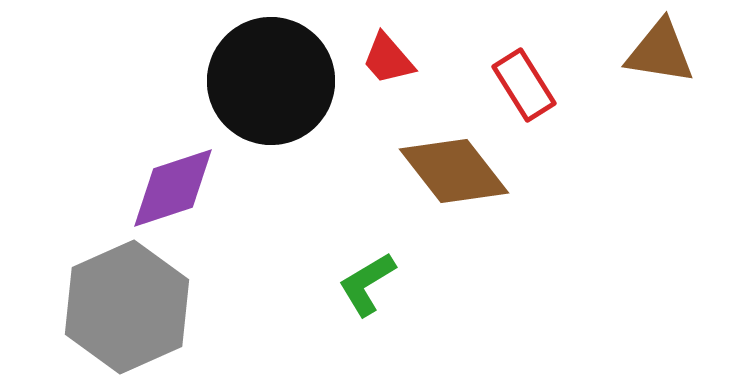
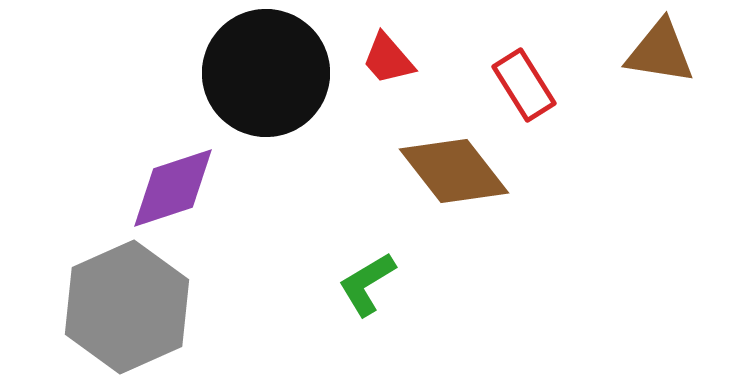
black circle: moved 5 px left, 8 px up
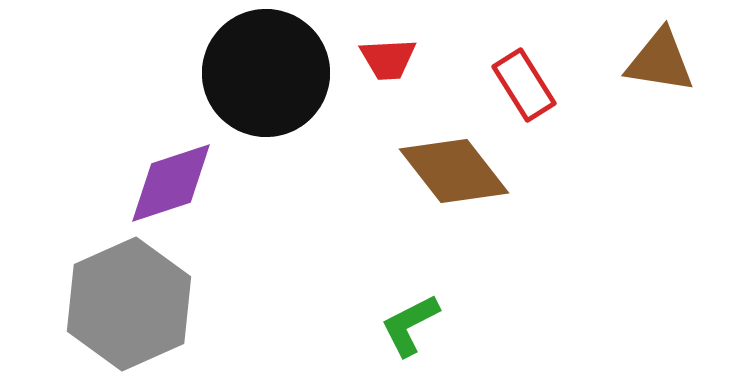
brown triangle: moved 9 px down
red trapezoid: rotated 52 degrees counterclockwise
purple diamond: moved 2 px left, 5 px up
green L-shape: moved 43 px right, 41 px down; rotated 4 degrees clockwise
gray hexagon: moved 2 px right, 3 px up
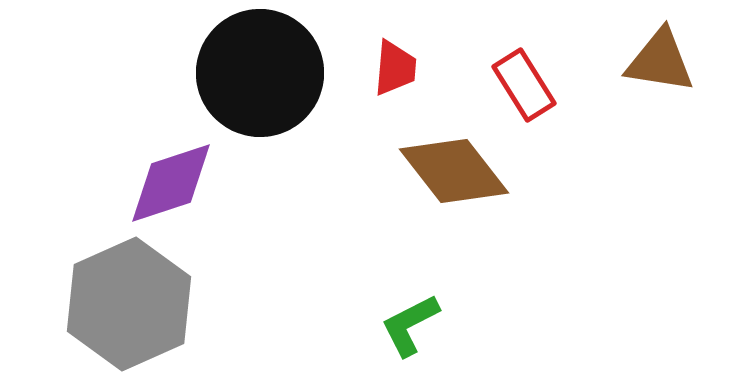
red trapezoid: moved 7 px right, 9 px down; rotated 82 degrees counterclockwise
black circle: moved 6 px left
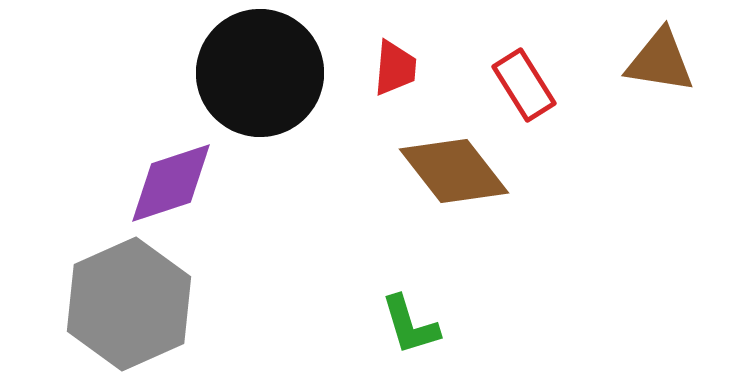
green L-shape: rotated 80 degrees counterclockwise
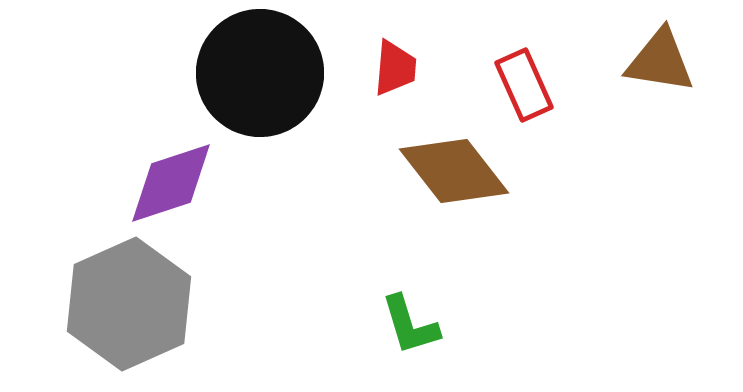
red rectangle: rotated 8 degrees clockwise
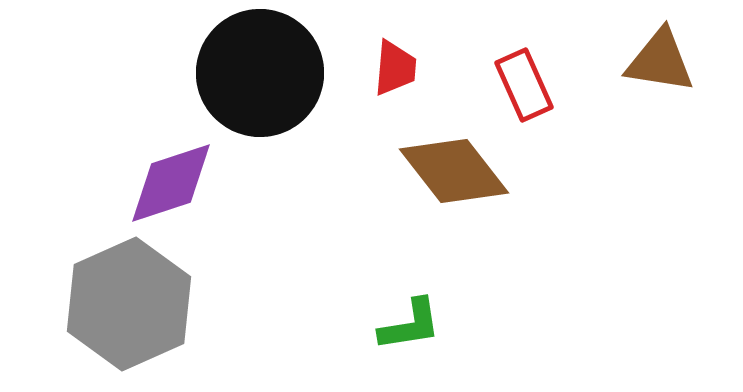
green L-shape: rotated 82 degrees counterclockwise
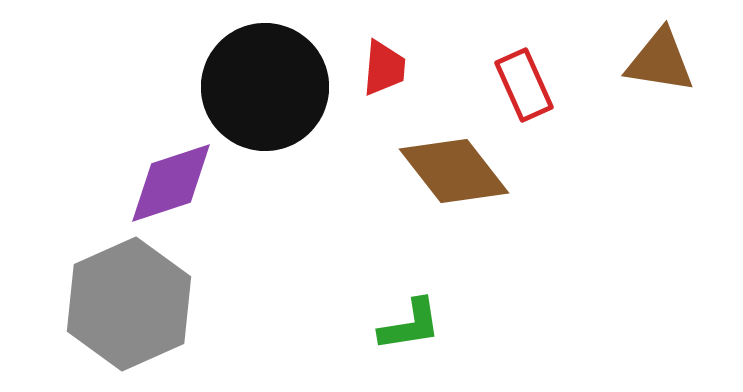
red trapezoid: moved 11 px left
black circle: moved 5 px right, 14 px down
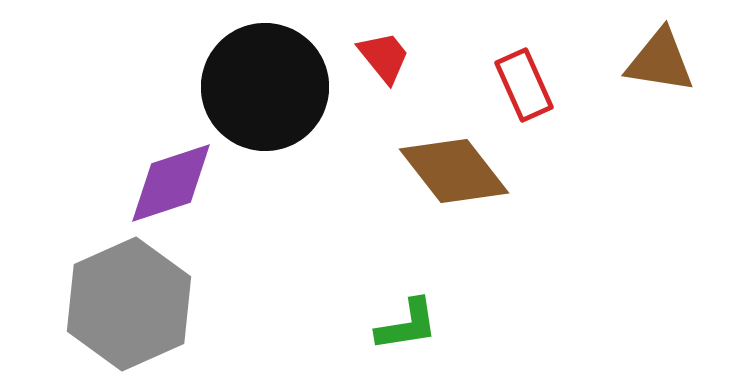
red trapezoid: moved 11 px up; rotated 44 degrees counterclockwise
green L-shape: moved 3 px left
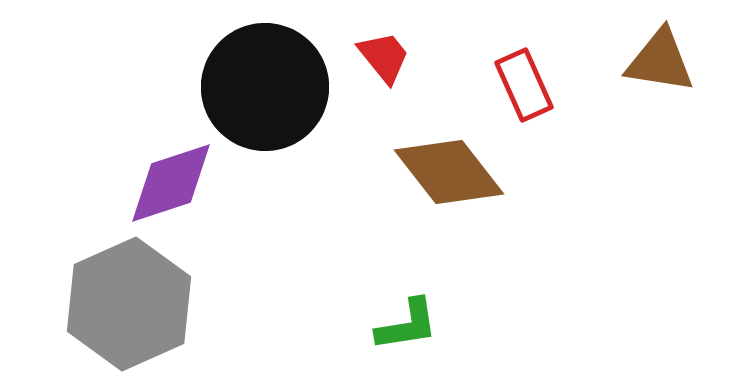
brown diamond: moved 5 px left, 1 px down
